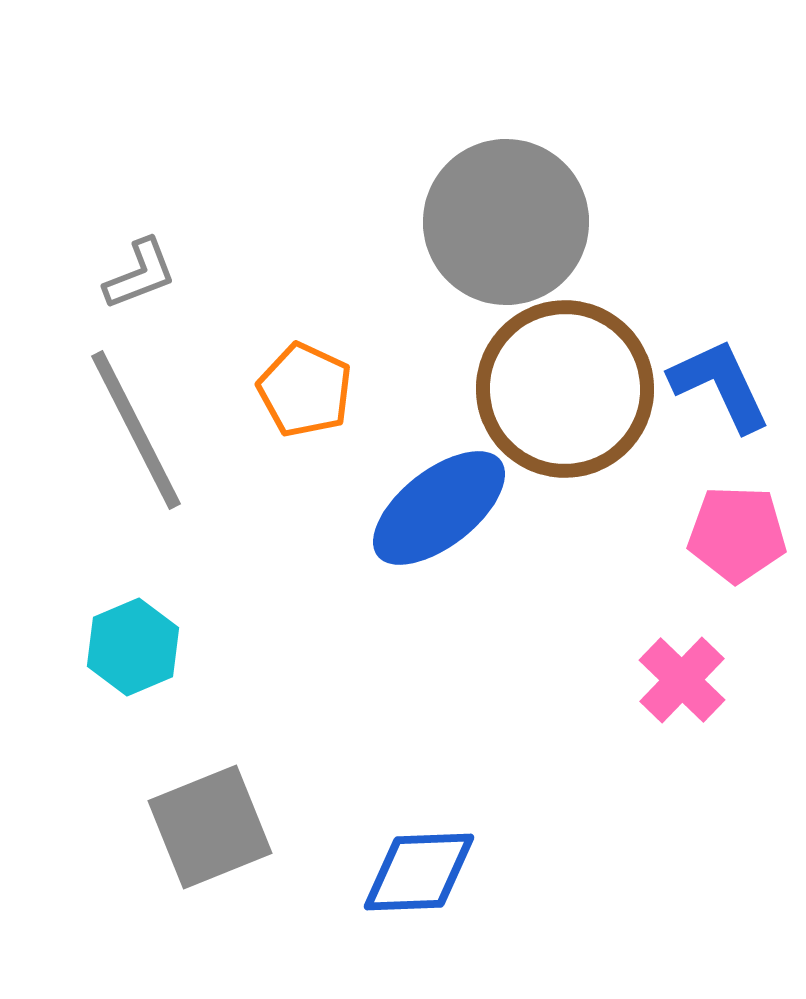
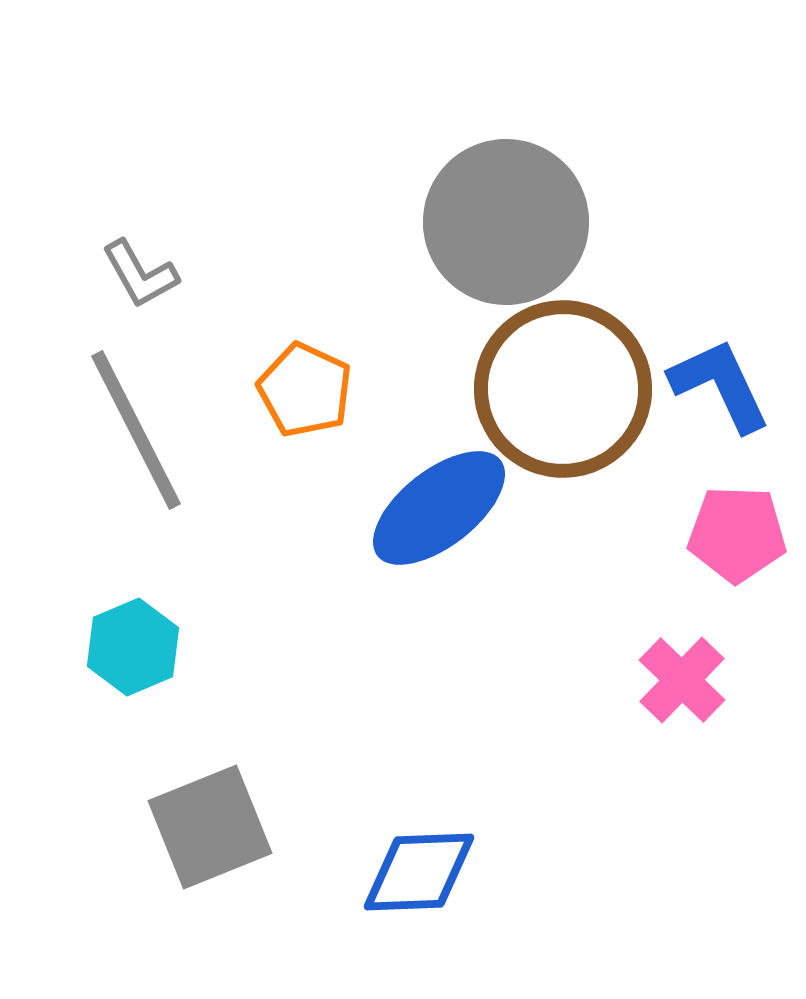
gray L-shape: rotated 82 degrees clockwise
brown circle: moved 2 px left
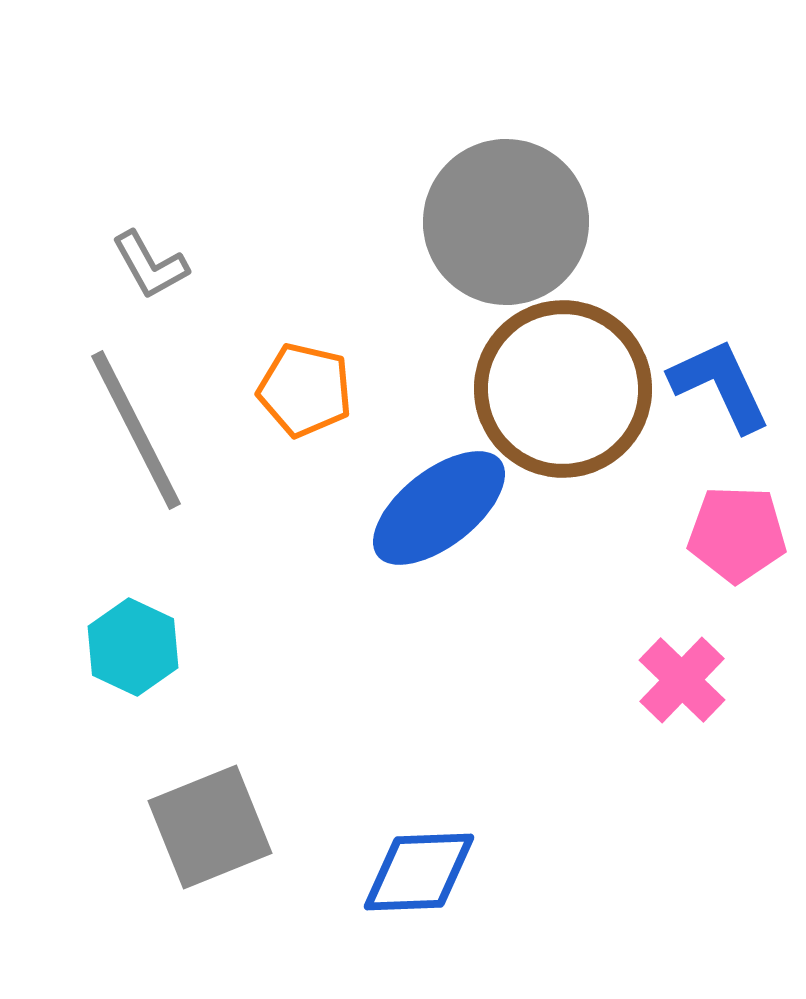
gray L-shape: moved 10 px right, 9 px up
orange pentagon: rotated 12 degrees counterclockwise
cyan hexagon: rotated 12 degrees counterclockwise
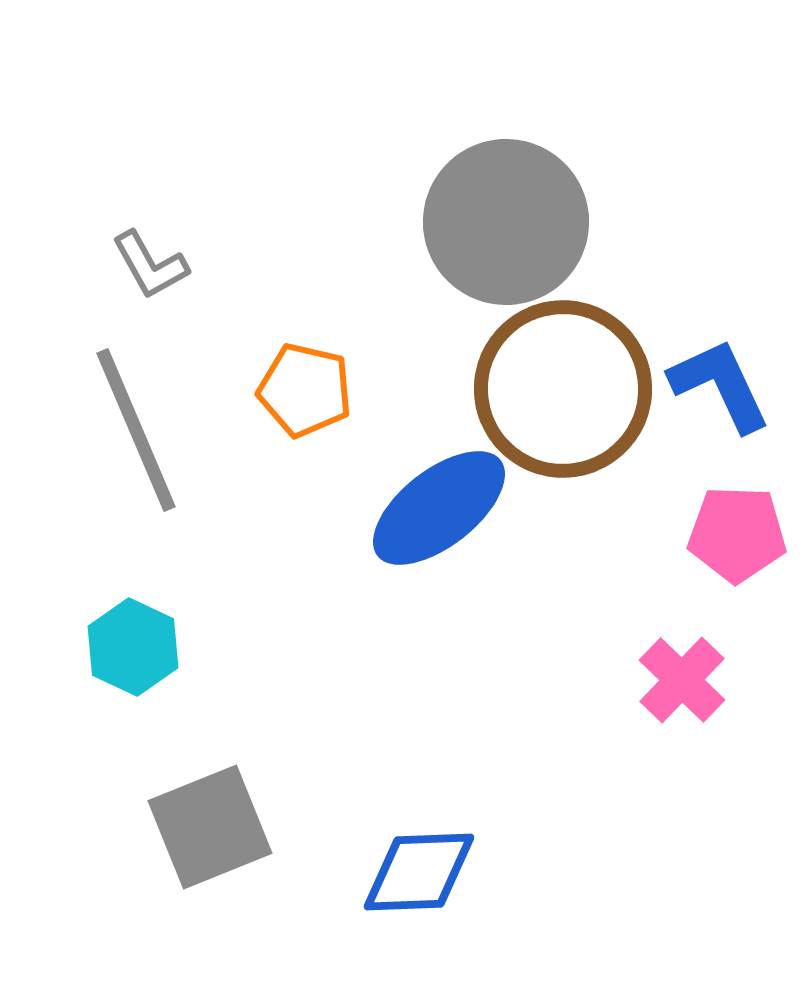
gray line: rotated 4 degrees clockwise
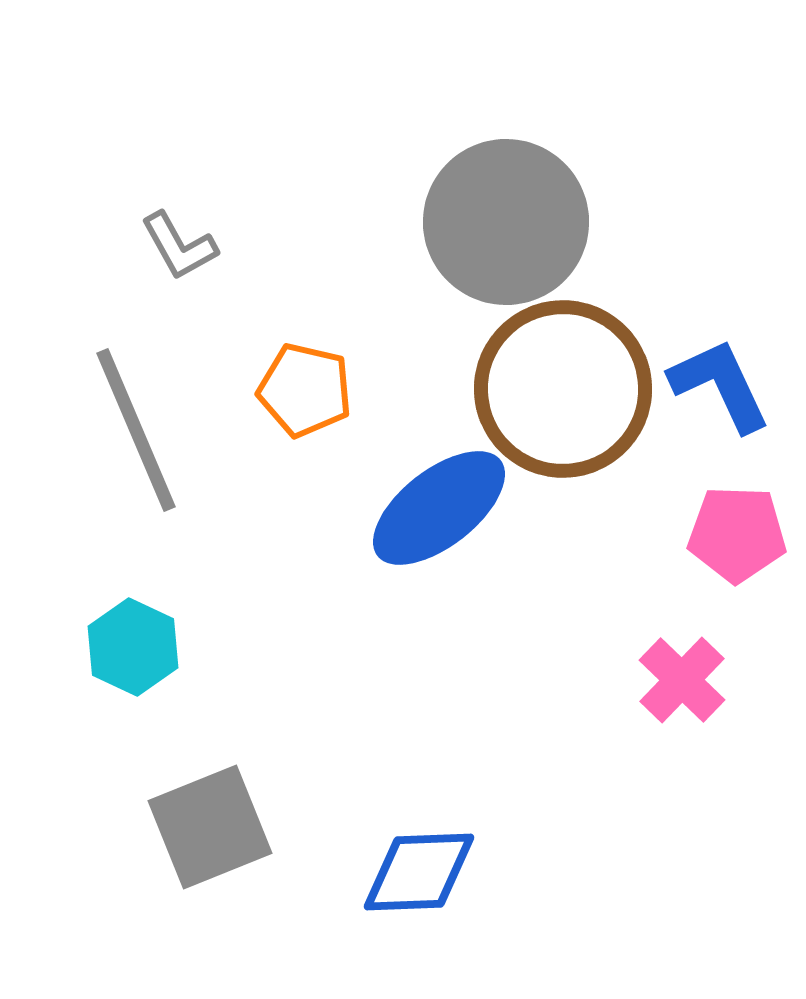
gray L-shape: moved 29 px right, 19 px up
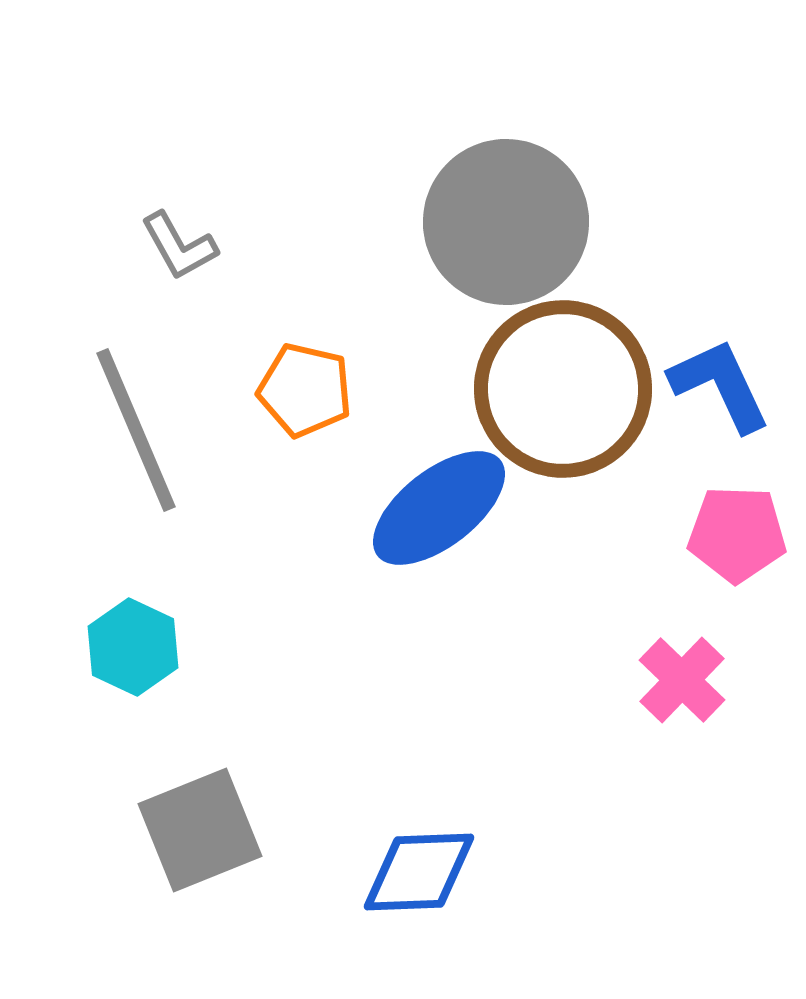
gray square: moved 10 px left, 3 px down
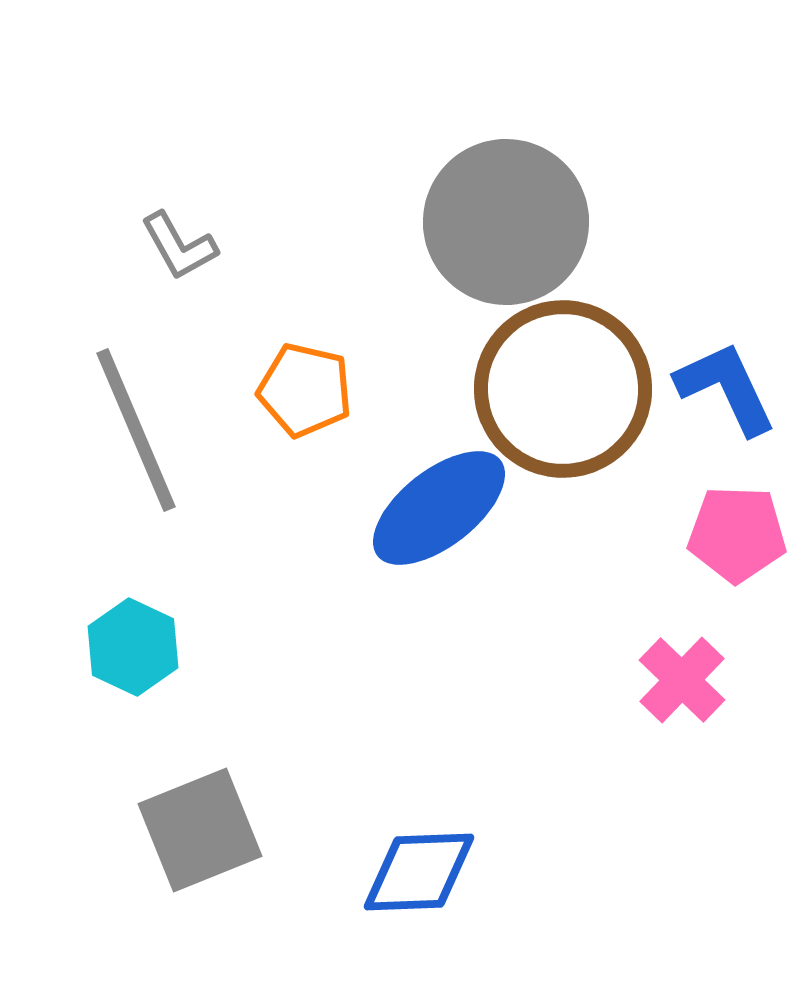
blue L-shape: moved 6 px right, 3 px down
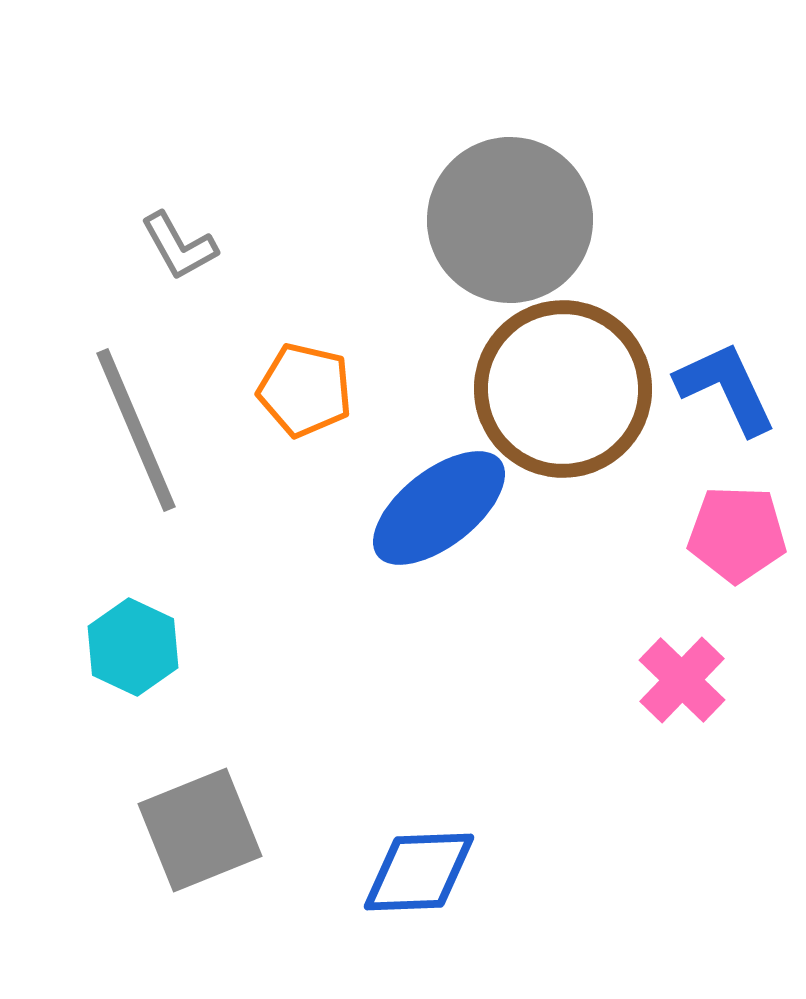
gray circle: moved 4 px right, 2 px up
